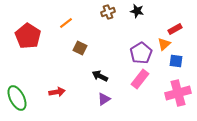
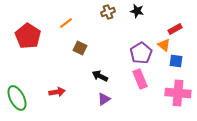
orange triangle: moved 1 px down; rotated 40 degrees counterclockwise
pink rectangle: rotated 60 degrees counterclockwise
pink cross: rotated 20 degrees clockwise
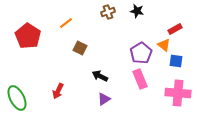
red arrow: moved 1 px right, 1 px up; rotated 126 degrees clockwise
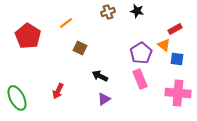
blue square: moved 1 px right, 2 px up
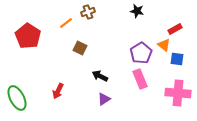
brown cross: moved 20 px left
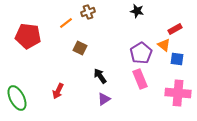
red pentagon: rotated 25 degrees counterclockwise
black arrow: rotated 28 degrees clockwise
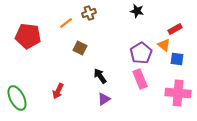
brown cross: moved 1 px right, 1 px down
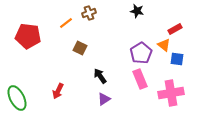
pink cross: moved 7 px left; rotated 15 degrees counterclockwise
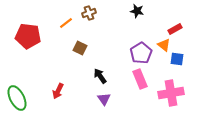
purple triangle: rotated 32 degrees counterclockwise
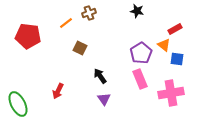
green ellipse: moved 1 px right, 6 px down
